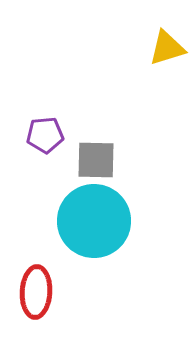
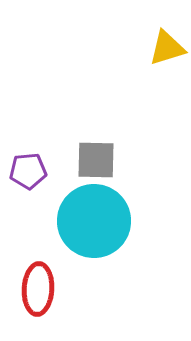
purple pentagon: moved 17 px left, 36 px down
red ellipse: moved 2 px right, 3 px up
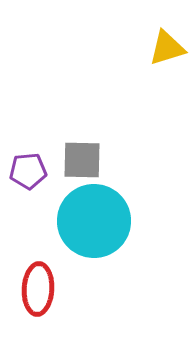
gray square: moved 14 px left
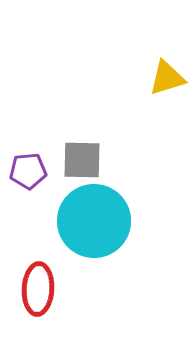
yellow triangle: moved 30 px down
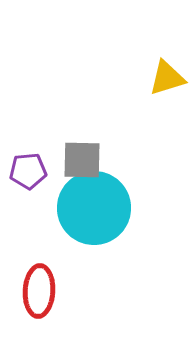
cyan circle: moved 13 px up
red ellipse: moved 1 px right, 2 px down
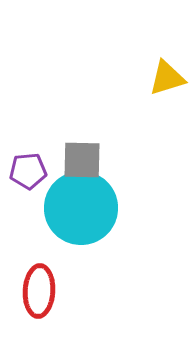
cyan circle: moved 13 px left
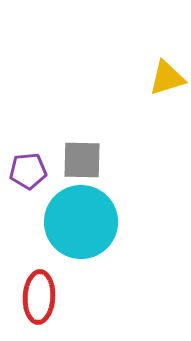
cyan circle: moved 14 px down
red ellipse: moved 6 px down
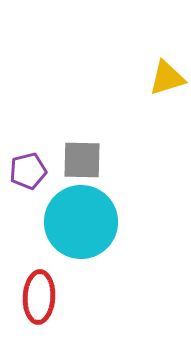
purple pentagon: rotated 9 degrees counterclockwise
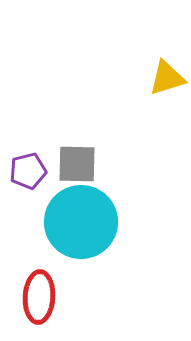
gray square: moved 5 px left, 4 px down
